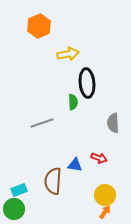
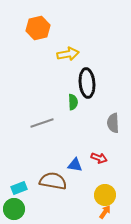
orange hexagon: moved 1 px left, 2 px down; rotated 10 degrees clockwise
brown semicircle: rotated 96 degrees clockwise
cyan rectangle: moved 2 px up
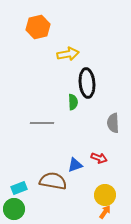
orange hexagon: moved 1 px up
gray line: rotated 20 degrees clockwise
blue triangle: rotated 28 degrees counterclockwise
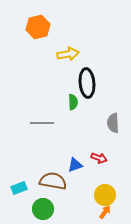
green circle: moved 29 px right
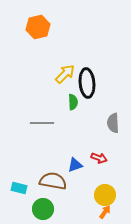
yellow arrow: moved 3 px left, 20 px down; rotated 35 degrees counterclockwise
cyan rectangle: rotated 35 degrees clockwise
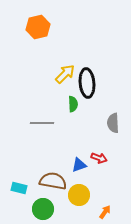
green semicircle: moved 2 px down
blue triangle: moved 4 px right
yellow circle: moved 26 px left
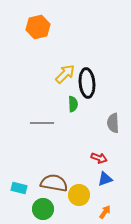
blue triangle: moved 26 px right, 14 px down
brown semicircle: moved 1 px right, 2 px down
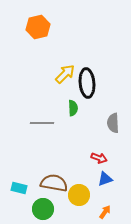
green semicircle: moved 4 px down
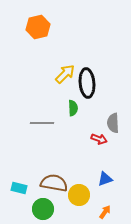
red arrow: moved 19 px up
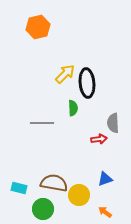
red arrow: rotated 28 degrees counterclockwise
orange arrow: rotated 88 degrees counterclockwise
